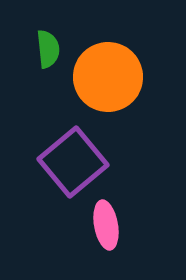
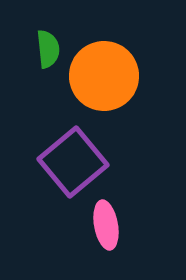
orange circle: moved 4 px left, 1 px up
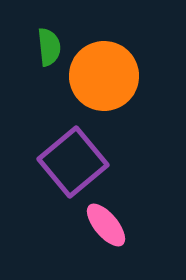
green semicircle: moved 1 px right, 2 px up
pink ellipse: rotated 30 degrees counterclockwise
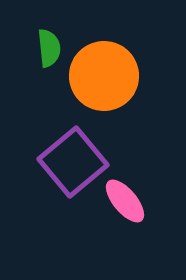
green semicircle: moved 1 px down
pink ellipse: moved 19 px right, 24 px up
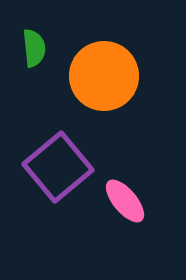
green semicircle: moved 15 px left
purple square: moved 15 px left, 5 px down
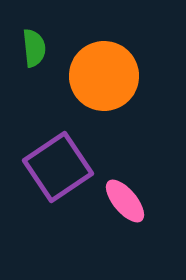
purple square: rotated 6 degrees clockwise
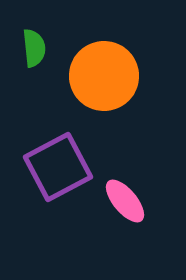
purple square: rotated 6 degrees clockwise
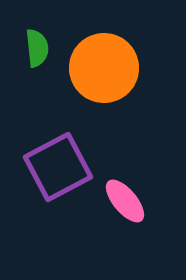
green semicircle: moved 3 px right
orange circle: moved 8 px up
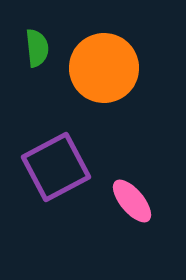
purple square: moved 2 px left
pink ellipse: moved 7 px right
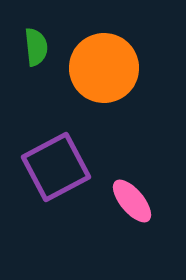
green semicircle: moved 1 px left, 1 px up
